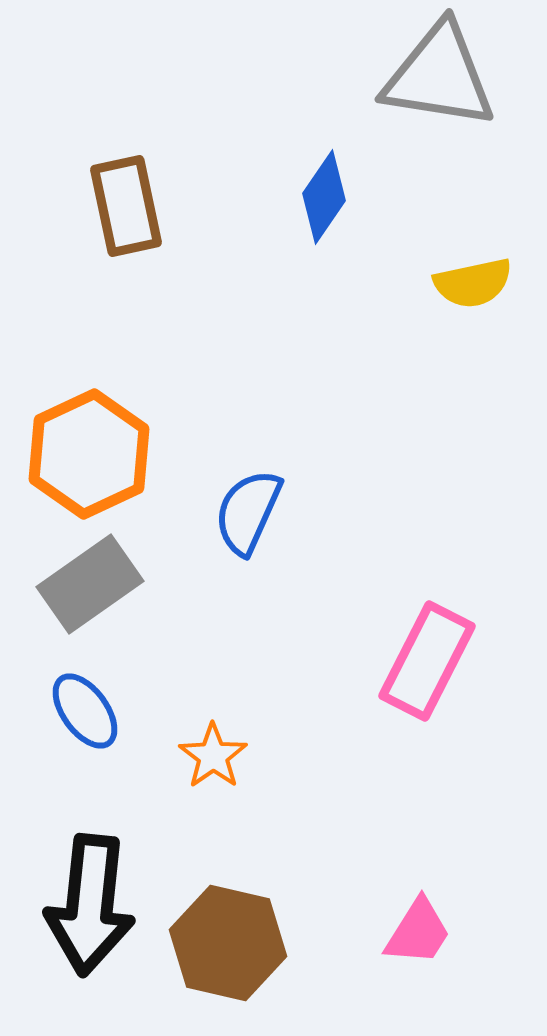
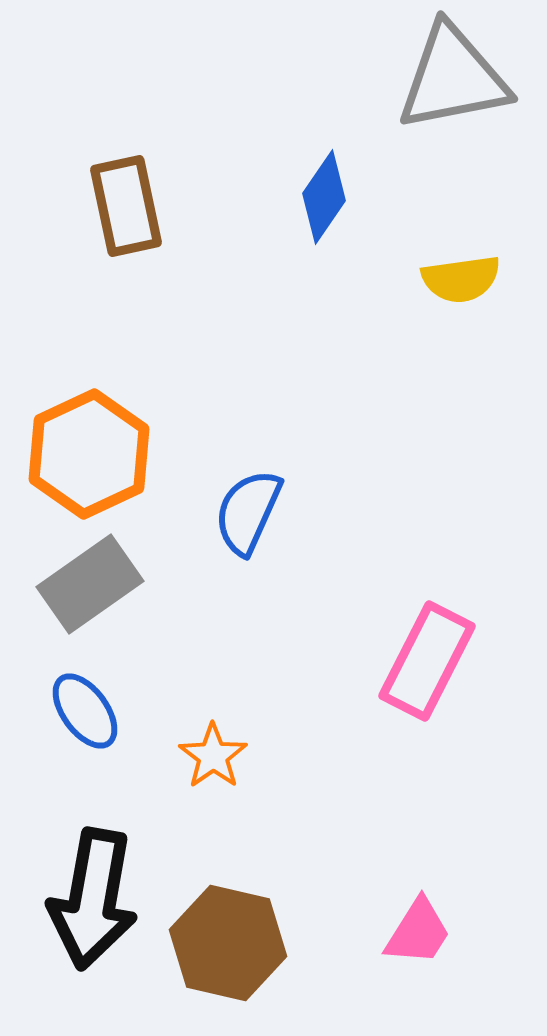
gray triangle: moved 14 px right, 2 px down; rotated 20 degrees counterclockwise
yellow semicircle: moved 12 px left, 4 px up; rotated 4 degrees clockwise
black arrow: moved 3 px right, 6 px up; rotated 4 degrees clockwise
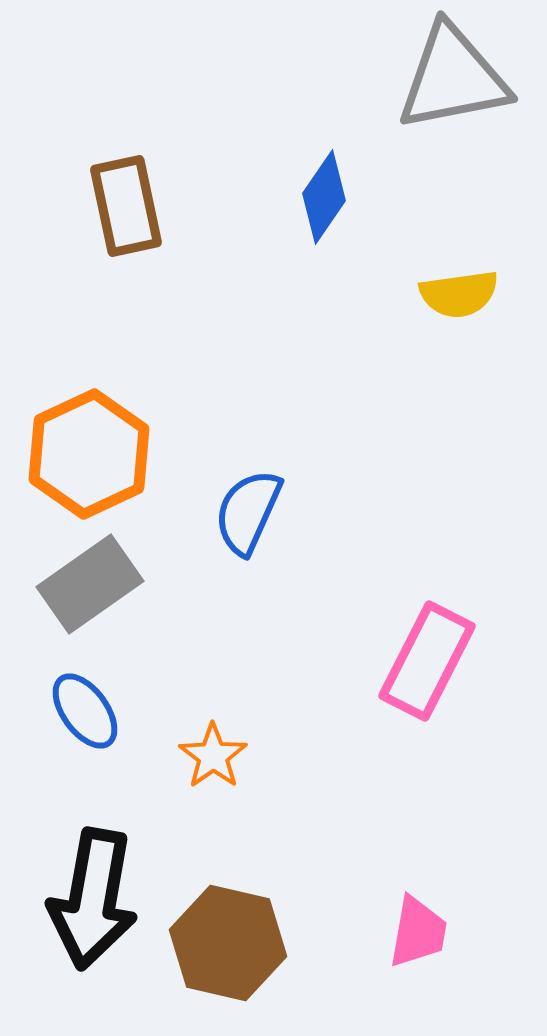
yellow semicircle: moved 2 px left, 15 px down
pink trapezoid: rotated 22 degrees counterclockwise
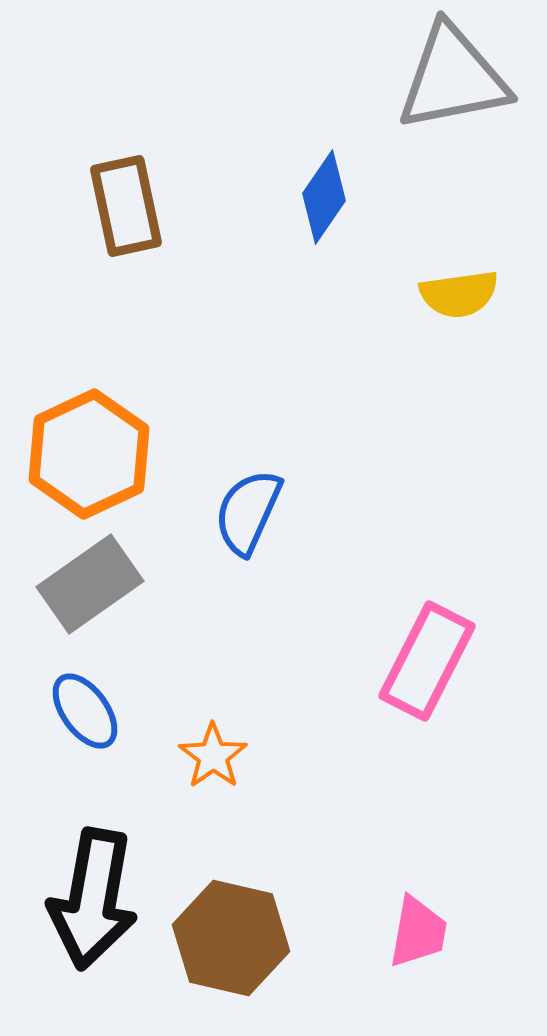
brown hexagon: moved 3 px right, 5 px up
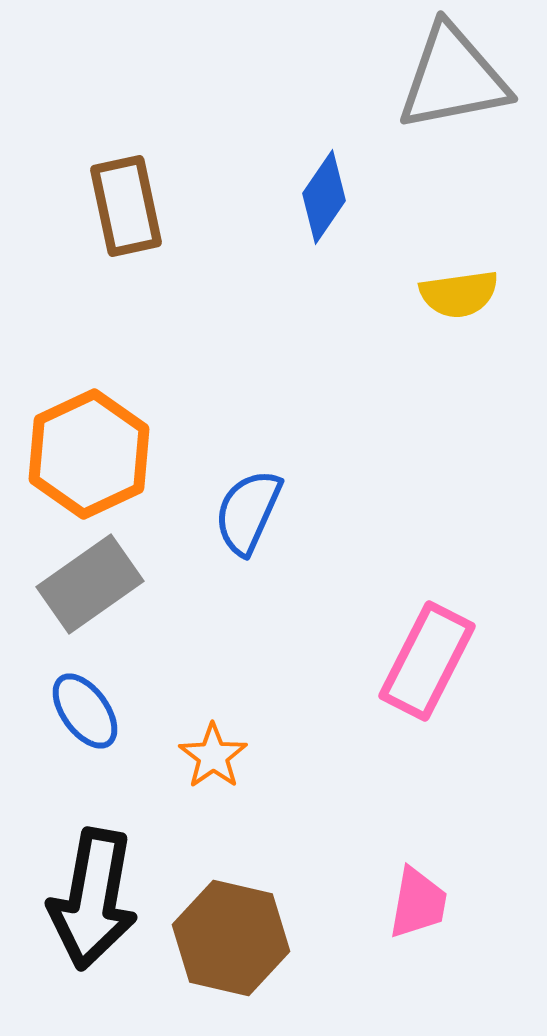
pink trapezoid: moved 29 px up
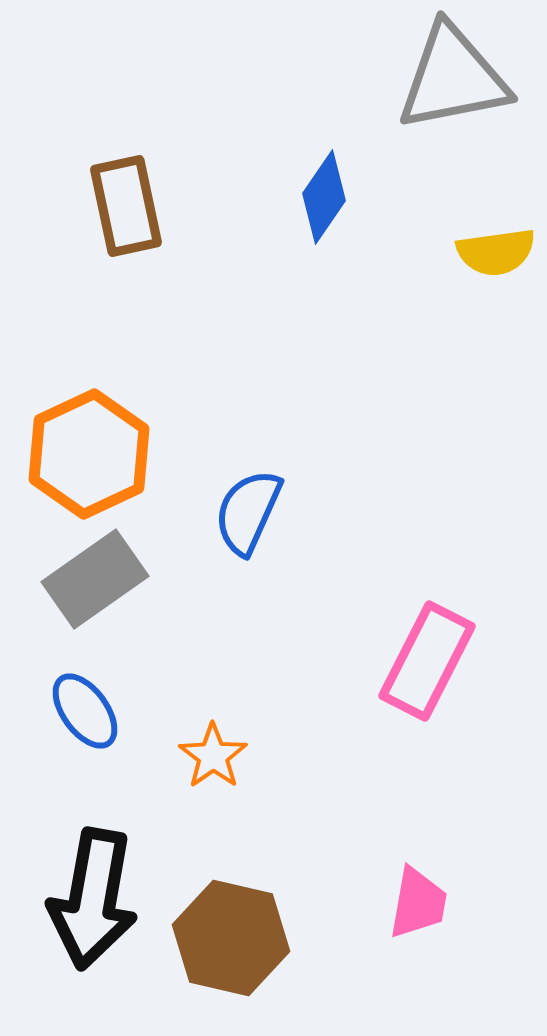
yellow semicircle: moved 37 px right, 42 px up
gray rectangle: moved 5 px right, 5 px up
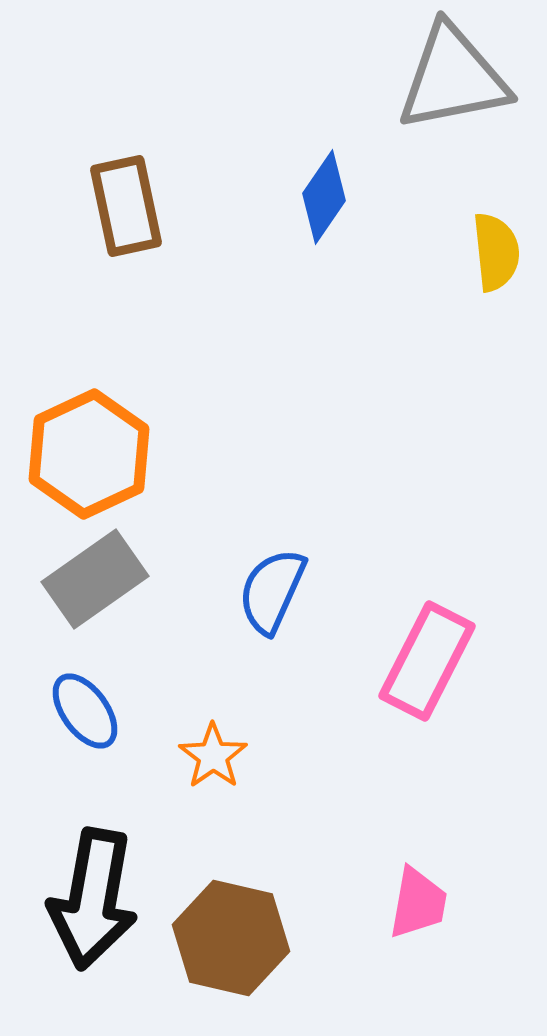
yellow semicircle: rotated 88 degrees counterclockwise
blue semicircle: moved 24 px right, 79 px down
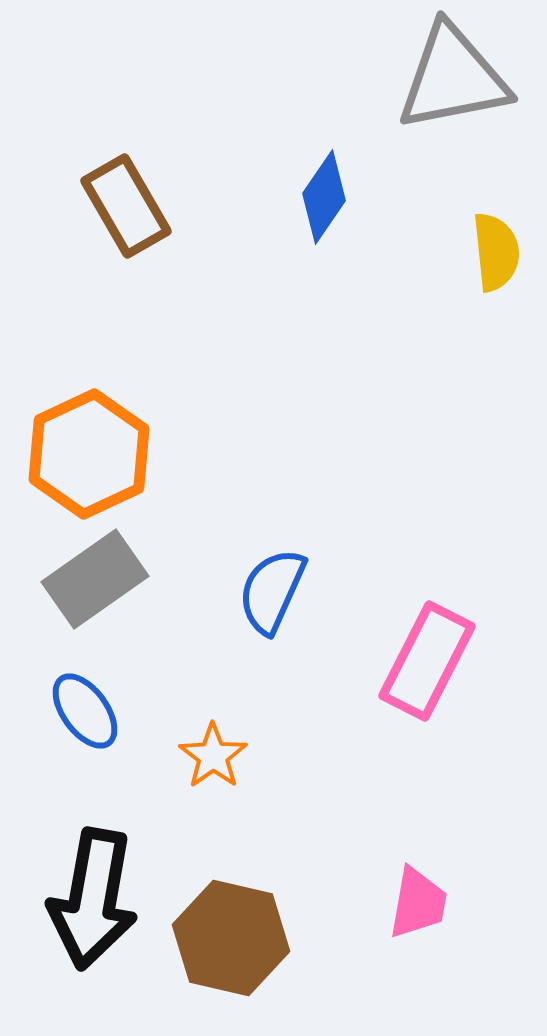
brown rectangle: rotated 18 degrees counterclockwise
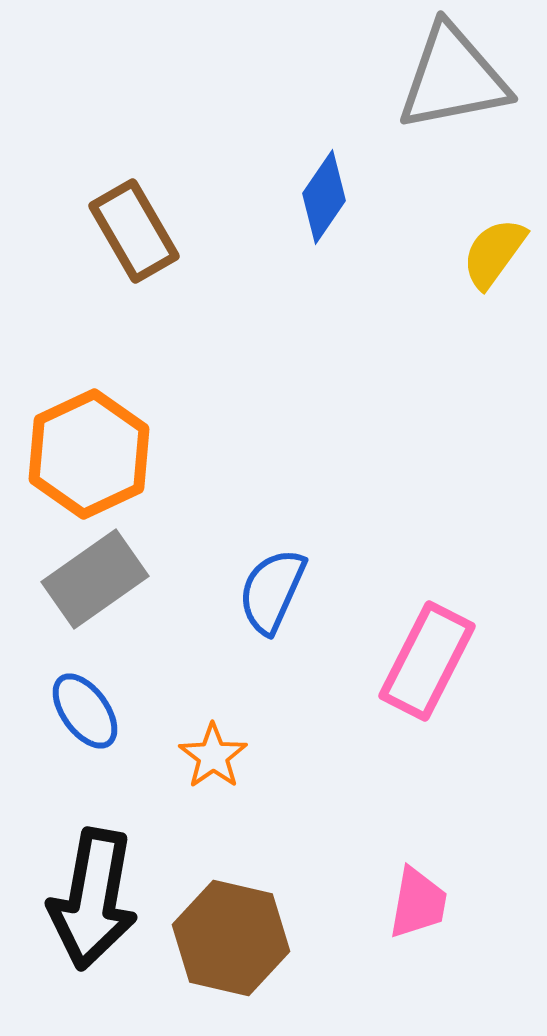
brown rectangle: moved 8 px right, 25 px down
yellow semicircle: moved 2 px left, 1 px down; rotated 138 degrees counterclockwise
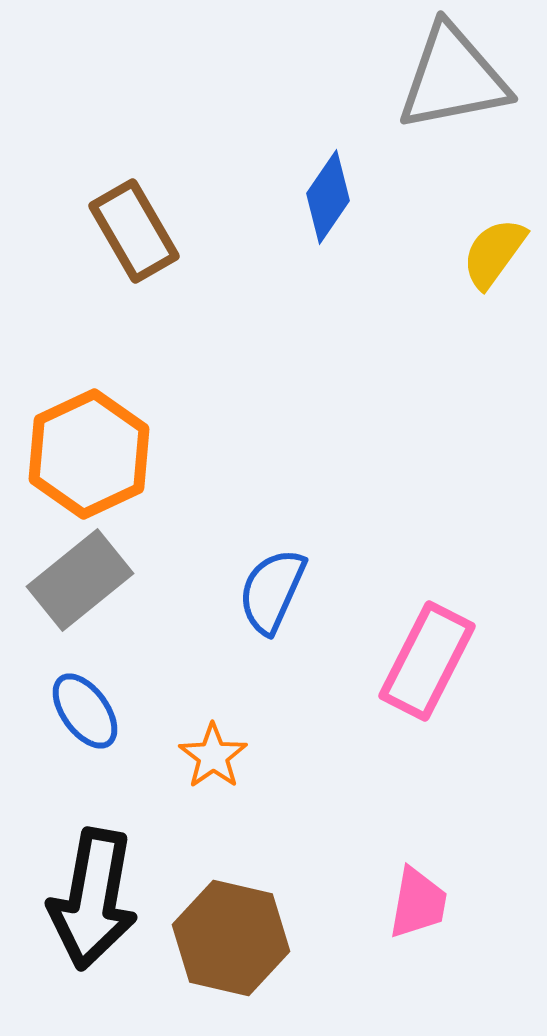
blue diamond: moved 4 px right
gray rectangle: moved 15 px left, 1 px down; rotated 4 degrees counterclockwise
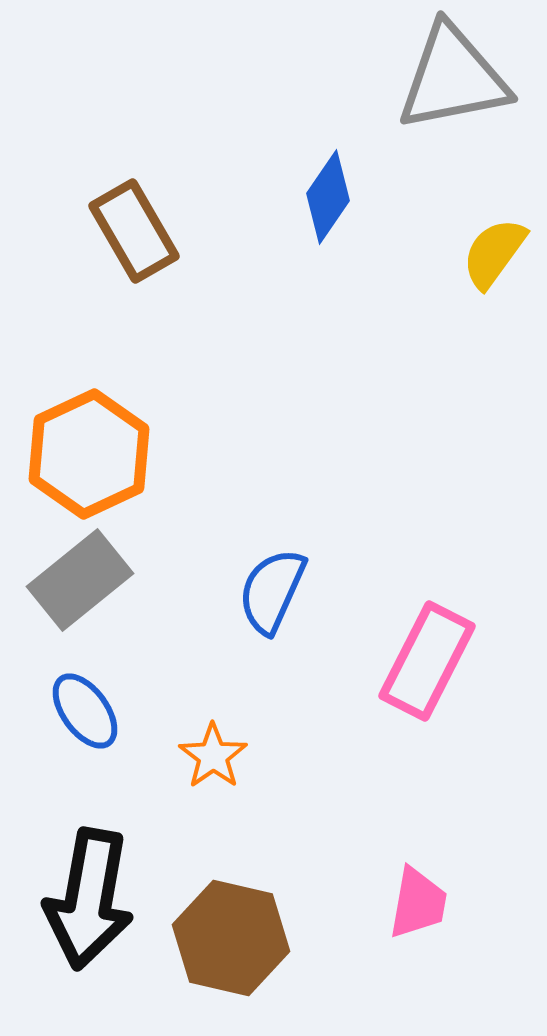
black arrow: moved 4 px left
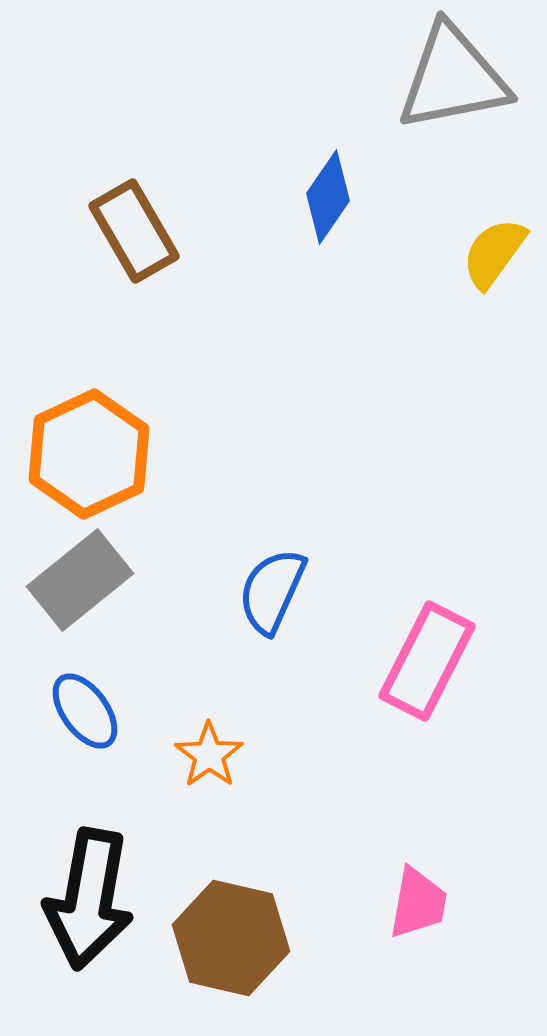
orange star: moved 4 px left, 1 px up
